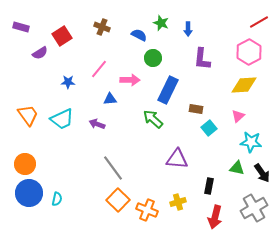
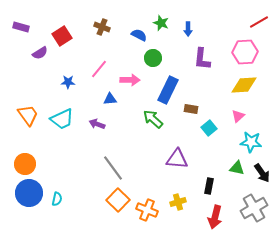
pink hexagon: moved 4 px left; rotated 25 degrees clockwise
brown rectangle: moved 5 px left
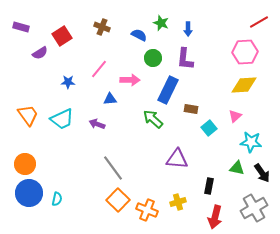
purple L-shape: moved 17 px left
pink triangle: moved 3 px left
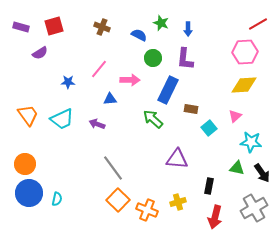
red line: moved 1 px left, 2 px down
red square: moved 8 px left, 10 px up; rotated 18 degrees clockwise
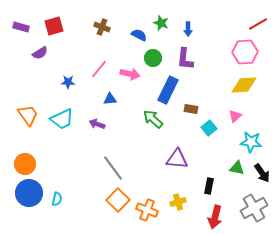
pink arrow: moved 6 px up; rotated 12 degrees clockwise
